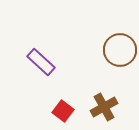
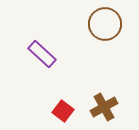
brown circle: moved 15 px left, 26 px up
purple rectangle: moved 1 px right, 8 px up
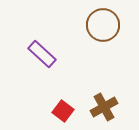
brown circle: moved 2 px left, 1 px down
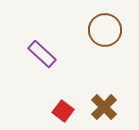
brown circle: moved 2 px right, 5 px down
brown cross: rotated 16 degrees counterclockwise
